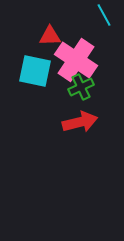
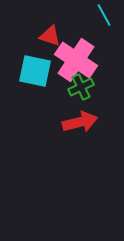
red triangle: rotated 20 degrees clockwise
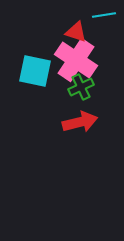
cyan line: rotated 70 degrees counterclockwise
red triangle: moved 26 px right, 4 px up
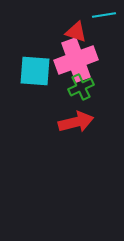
pink cross: rotated 36 degrees clockwise
cyan square: rotated 8 degrees counterclockwise
red arrow: moved 4 px left
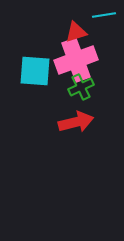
red triangle: rotated 35 degrees counterclockwise
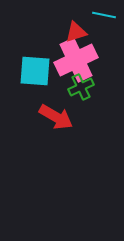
cyan line: rotated 20 degrees clockwise
pink cross: rotated 6 degrees counterclockwise
red arrow: moved 20 px left, 5 px up; rotated 44 degrees clockwise
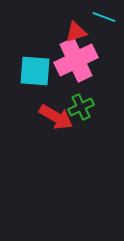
cyan line: moved 2 px down; rotated 10 degrees clockwise
green cross: moved 20 px down
